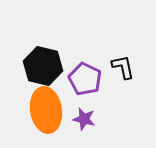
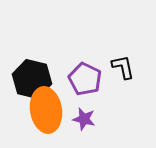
black hexagon: moved 11 px left, 13 px down
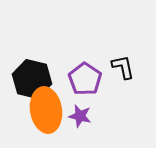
purple pentagon: rotated 8 degrees clockwise
purple star: moved 4 px left, 3 px up
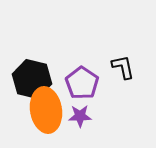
purple pentagon: moved 3 px left, 4 px down
purple star: rotated 15 degrees counterclockwise
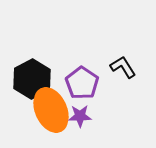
black L-shape: rotated 20 degrees counterclockwise
black hexagon: rotated 18 degrees clockwise
orange ellipse: moved 5 px right; rotated 15 degrees counterclockwise
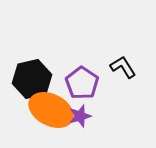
black hexagon: rotated 15 degrees clockwise
orange ellipse: rotated 39 degrees counterclockwise
purple star: rotated 15 degrees counterclockwise
